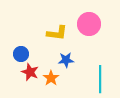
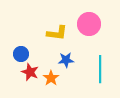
cyan line: moved 10 px up
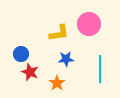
yellow L-shape: moved 2 px right; rotated 15 degrees counterclockwise
blue star: moved 1 px up
orange star: moved 6 px right, 5 px down
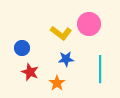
yellow L-shape: moved 2 px right; rotated 45 degrees clockwise
blue circle: moved 1 px right, 6 px up
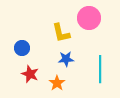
pink circle: moved 6 px up
yellow L-shape: rotated 40 degrees clockwise
red star: moved 2 px down
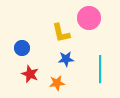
orange star: rotated 28 degrees clockwise
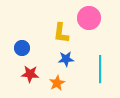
yellow L-shape: rotated 20 degrees clockwise
red star: rotated 18 degrees counterclockwise
orange star: rotated 21 degrees counterclockwise
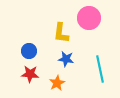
blue circle: moved 7 px right, 3 px down
blue star: rotated 14 degrees clockwise
cyan line: rotated 12 degrees counterclockwise
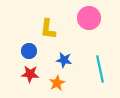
yellow L-shape: moved 13 px left, 4 px up
blue star: moved 2 px left, 1 px down
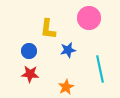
blue star: moved 4 px right, 10 px up; rotated 21 degrees counterclockwise
orange star: moved 9 px right, 4 px down
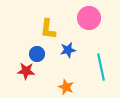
blue circle: moved 8 px right, 3 px down
cyan line: moved 1 px right, 2 px up
red star: moved 4 px left, 3 px up
orange star: rotated 21 degrees counterclockwise
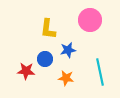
pink circle: moved 1 px right, 2 px down
blue circle: moved 8 px right, 5 px down
cyan line: moved 1 px left, 5 px down
orange star: moved 9 px up; rotated 14 degrees counterclockwise
